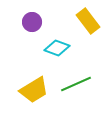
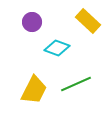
yellow rectangle: rotated 10 degrees counterclockwise
yellow trapezoid: rotated 32 degrees counterclockwise
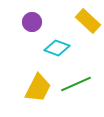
yellow trapezoid: moved 4 px right, 2 px up
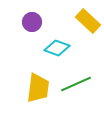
yellow trapezoid: rotated 20 degrees counterclockwise
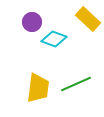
yellow rectangle: moved 2 px up
cyan diamond: moved 3 px left, 9 px up
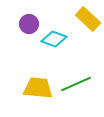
purple circle: moved 3 px left, 2 px down
yellow trapezoid: rotated 92 degrees counterclockwise
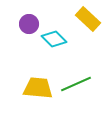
cyan diamond: rotated 25 degrees clockwise
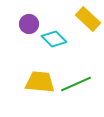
yellow trapezoid: moved 2 px right, 6 px up
